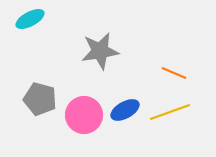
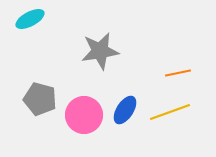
orange line: moved 4 px right; rotated 35 degrees counterclockwise
blue ellipse: rotated 28 degrees counterclockwise
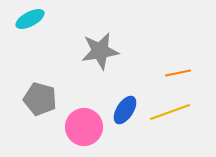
pink circle: moved 12 px down
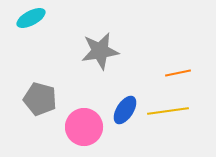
cyan ellipse: moved 1 px right, 1 px up
yellow line: moved 2 px left, 1 px up; rotated 12 degrees clockwise
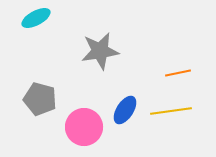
cyan ellipse: moved 5 px right
yellow line: moved 3 px right
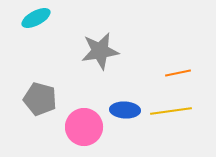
blue ellipse: rotated 60 degrees clockwise
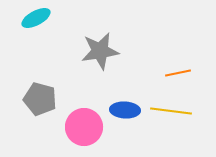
yellow line: rotated 15 degrees clockwise
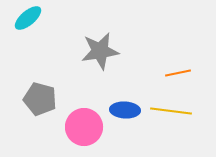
cyan ellipse: moved 8 px left; rotated 12 degrees counterclockwise
